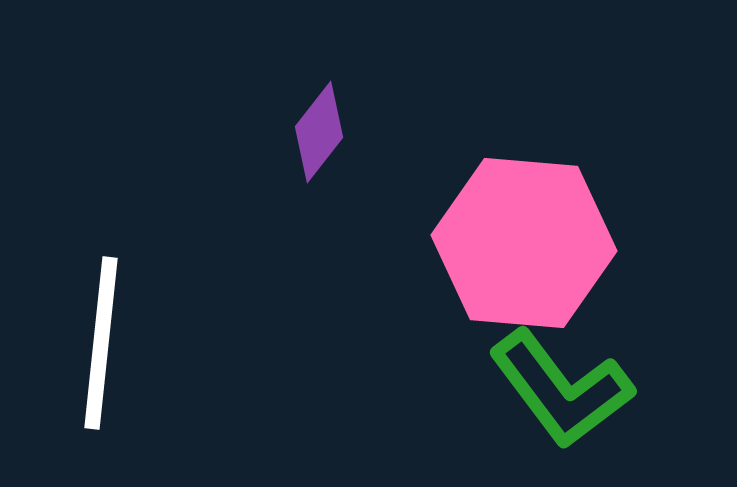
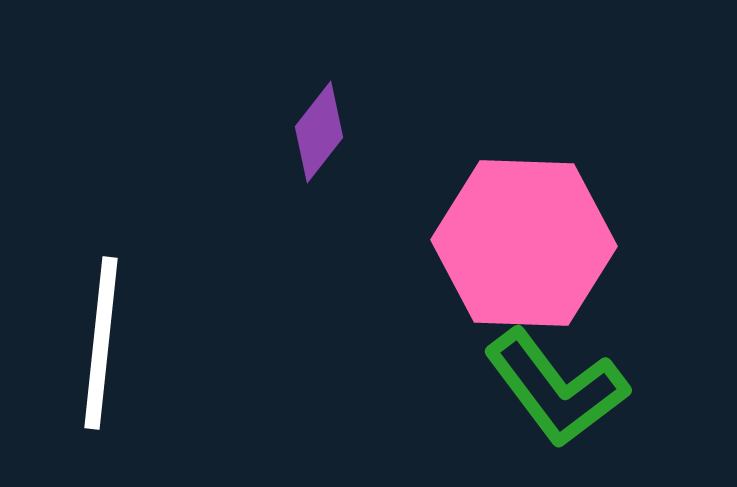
pink hexagon: rotated 3 degrees counterclockwise
green L-shape: moved 5 px left, 1 px up
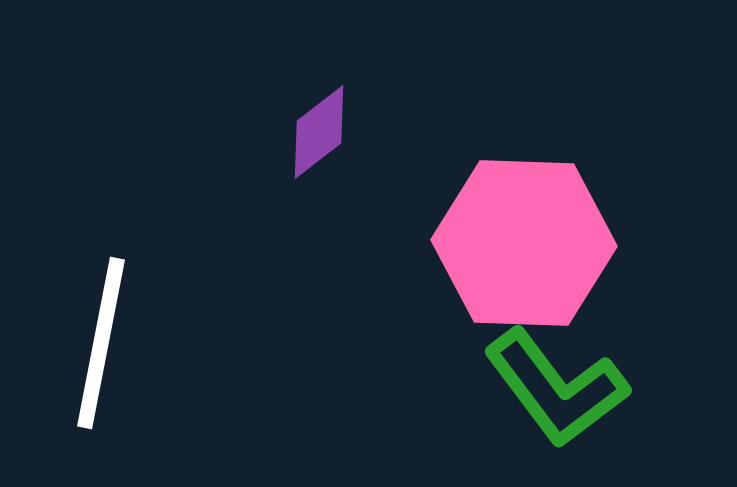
purple diamond: rotated 14 degrees clockwise
white line: rotated 5 degrees clockwise
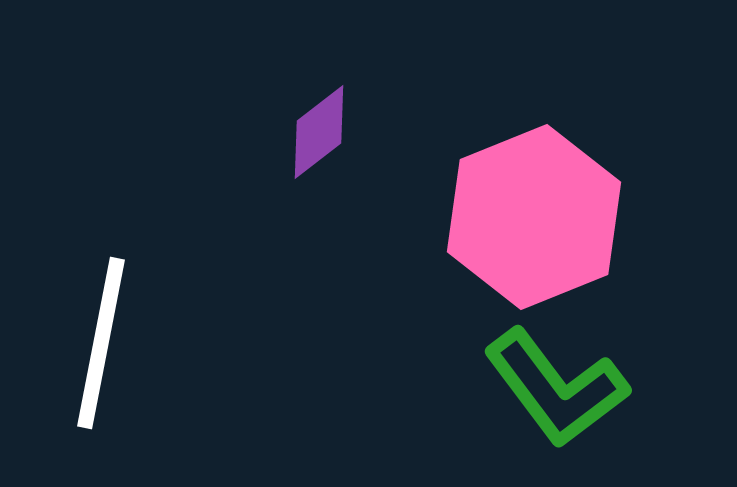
pink hexagon: moved 10 px right, 26 px up; rotated 24 degrees counterclockwise
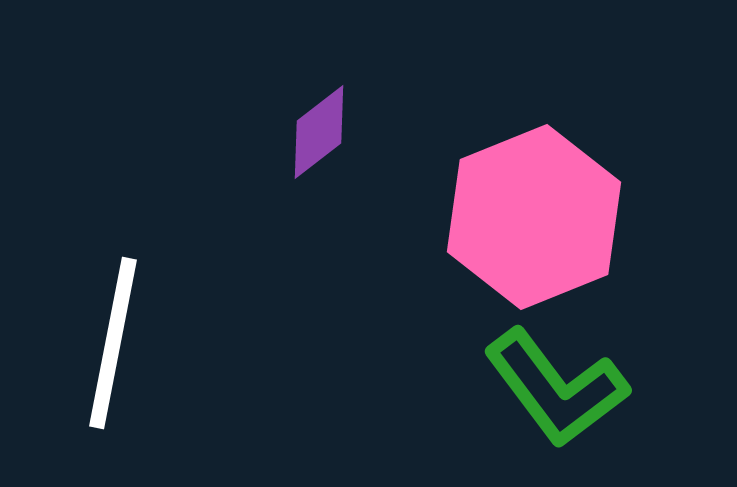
white line: moved 12 px right
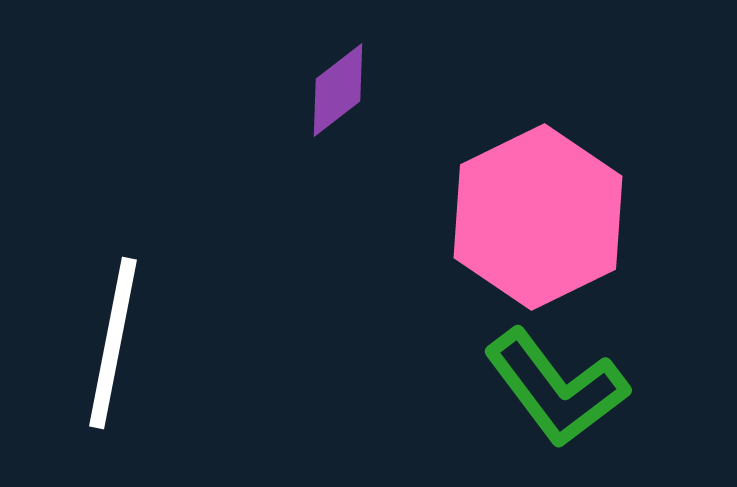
purple diamond: moved 19 px right, 42 px up
pink hexagon: moved 4 px right; rotated 4 degrees counterclockwise
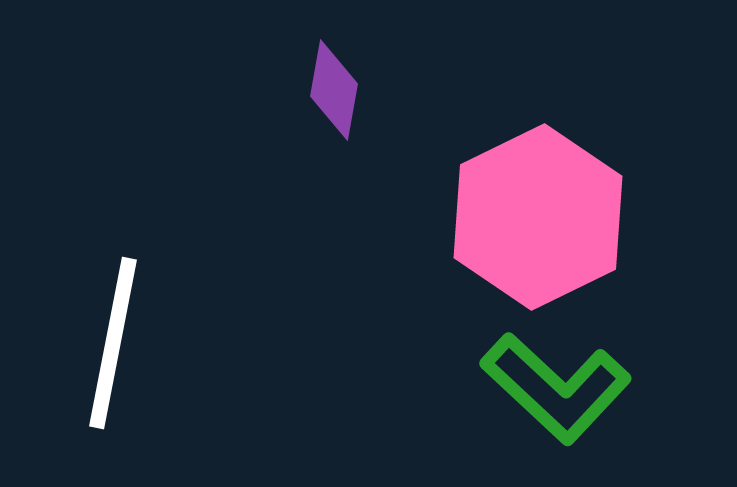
purple diamond: moved 4 px left; rotated 42 degrees counterclockwise
green L-shape: rotated 10 degrees counterclockwise
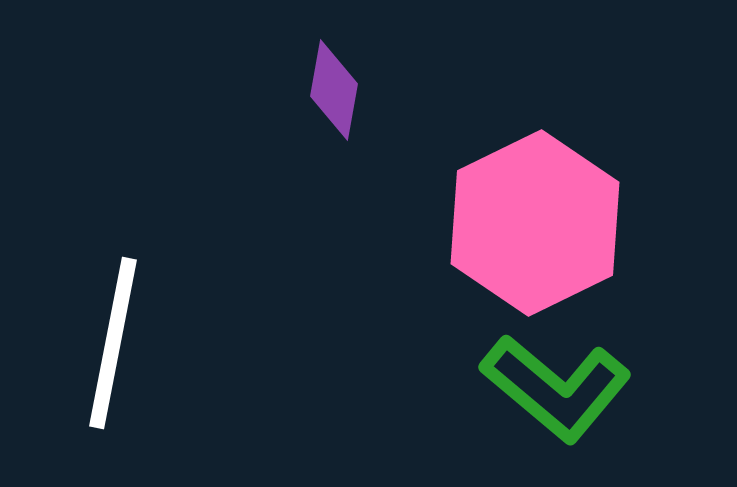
pink hexagon: moved 3 px left, 6 px down
green L-shape: rotated 3 degrees counterclockwise
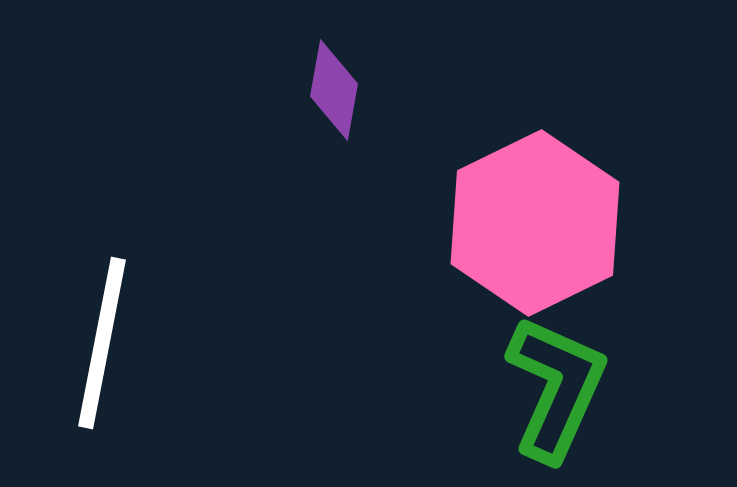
white line: moved 11 px left
green L-shape: rotated 106 degrees counterclockwise
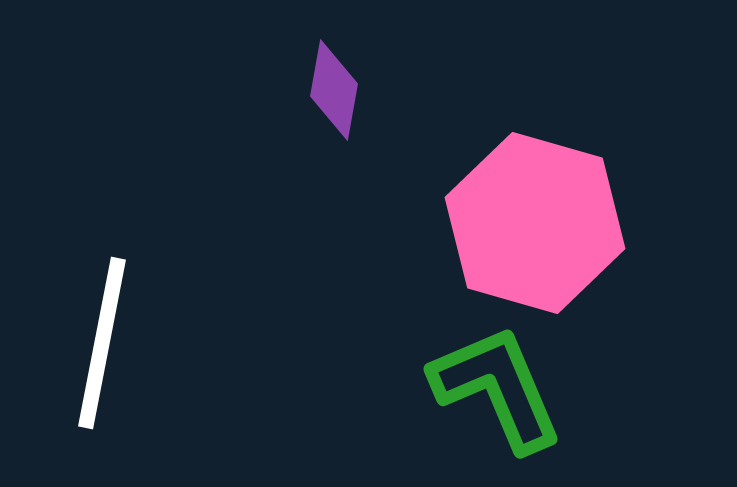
pink hexagon: rotated 18 degrees counterclockwise
green L-shape: moved 59 px left; rotated 47 degrees counterclockwise
